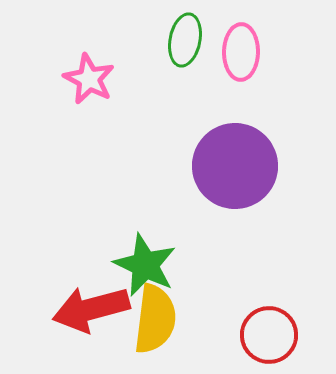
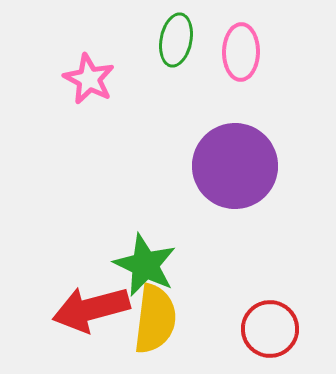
green ellipse: moved 9 px left
red circle: moved 1 px right, 6 px up
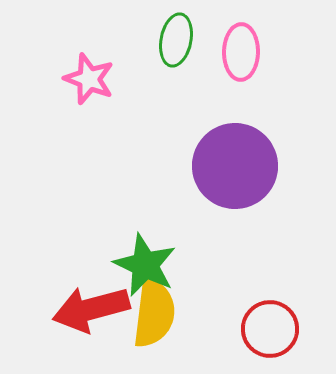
pink star: rotated 6 degrees counterclockwise
yellow semicircle: moved 1 px left, 6 px up
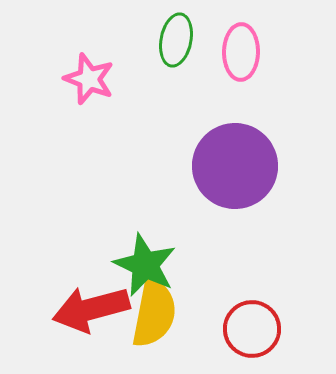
yellow semicircle: rotated 4 degrees clockwise
red circle: moved 18 px left
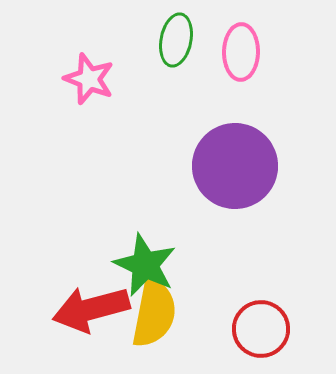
red circle: moved 9 px right
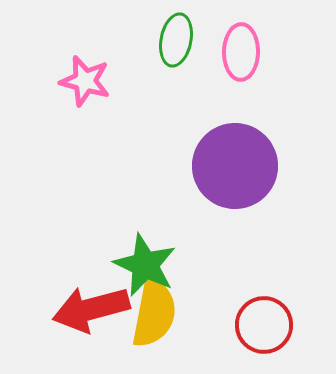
pink star: moved 4 px left, 2 px down; rotated 6 degrees counterclockwise
red circle: moved 3 px right, 4 px up
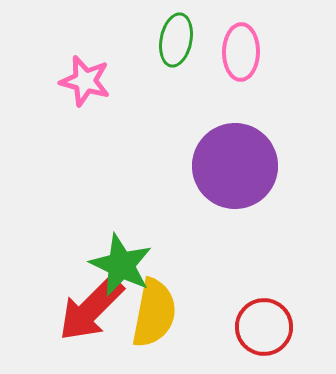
green star: moved 24 px left
red arrow: rotated 30 degrees counterclockwise
red circle: moved 2 px down
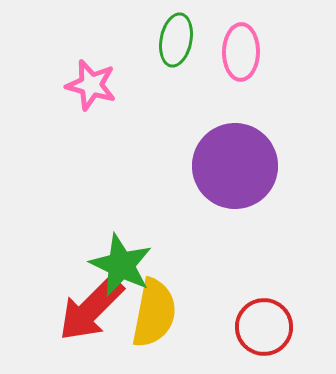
pink star: moved 6 px right, 4 px down
